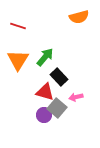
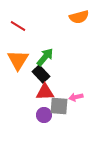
red line: rotated 14 degrees clockwise
black rectangle: moved 18 px left, 3 px up
red triangle: rotated 18 degrees counterclockwise
gray square: moved 2 px right, 2 px up; rotated 36 degrees counterclockwise
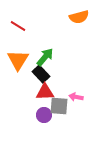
pink arrow: rotated 24 degrees clockwise
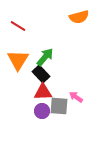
red triangle: moved 2 px left
pink arrow: rotated 24 degrees clockwise
purple circle: moved 2 px left, 4 px up
